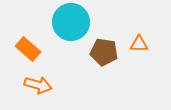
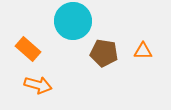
cyan circle: moved 2 px right, 1 px up
orange triangle: moved 4 px right, 7 px down
brown pentagon: moved 1 px down
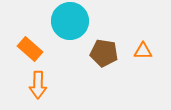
cyan circle: moved 3 px left
orange rectangle: moved 2 px right
orange arrow: rotated 76 degrees clockwise
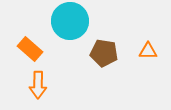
orange triangle: moved 5 px right
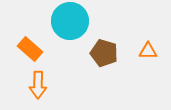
brown pentagon: rotated 8 degrees clockwise
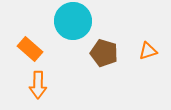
cyan circle: moved 3 px right
orange triangle: rotated 18 degrees counterclockwise
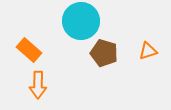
cyan circle: moved 8 px right
orange rectangle: moved 1 px left, 1 px down
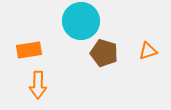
orange rectangle: rotated 50 degrees counterclockwise
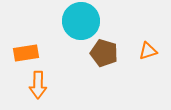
orange rectangle: moved 3 px left, 3 px down
